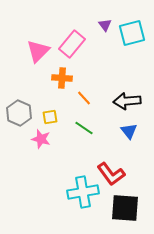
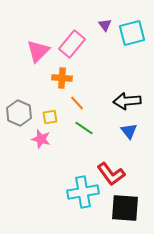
orange line: moved 7 px left, 5 px down
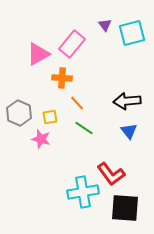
pink triangle: moved 3 px down; rotated 15 degrees clockwise
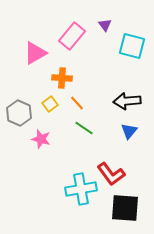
cyan square: moved 13 px down; rotated 28 degrees clockwise
pink rectangle: moved 8 px up
pink triangle: moved 3 px left, 1 px up
yellow square: moved 13 px up; rotated 28 degrees counterclockwise
blue triangle: rotated 18 degrees clockwise
cyan cross: moved 2 px left, 3 px up
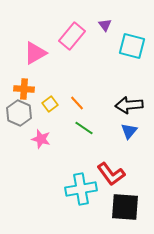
orange cross: moved 38 px left, 11 px down
black arrow: moved 2 px right, 4 px down
black square: moved 1 px up
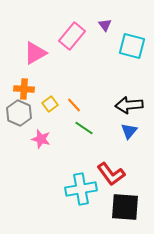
orange line: moved 3 px left, 2 px down
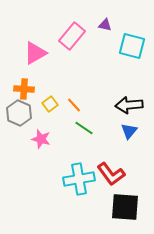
purple triangle: rotated 40 degrees counterclockwise
cyan cross: moved 2 px left, 10 px up
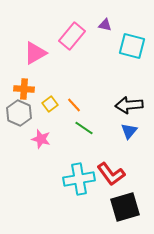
black square: rotated 20 degrees counterclockwise
